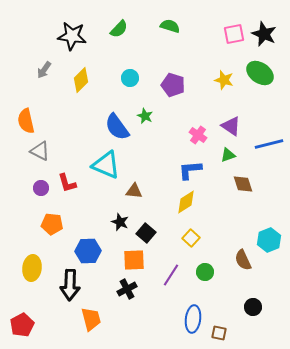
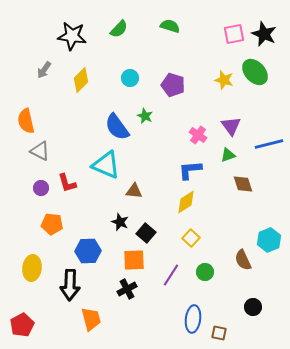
green ellipse at (260, 73): moved 5 px left, 1 px up; rotated 12 degrees clockwise
purple triangle at (231, 126): rotated 20 degrees clockwise
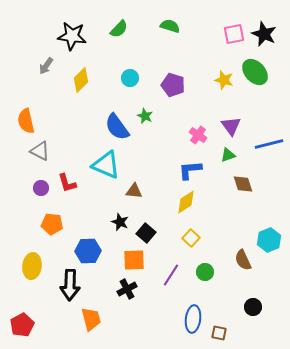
gray arrow at (44, 70): moved 2 px right, 4 px up
yellow ellipse at (32, 268): moved 2 px up
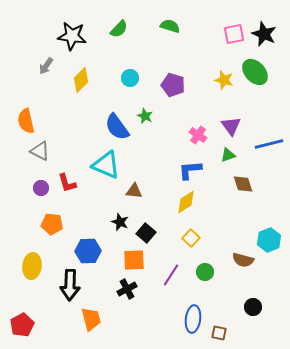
brown semicircle at (243, 260): rotated 50 degrees counterclockwise
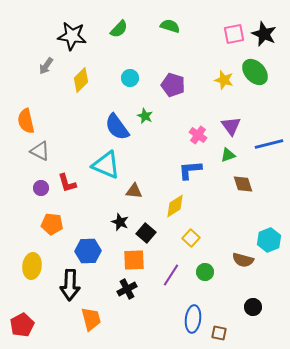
yellow diamond at (186, 202): moved 11 px left, 4 px down
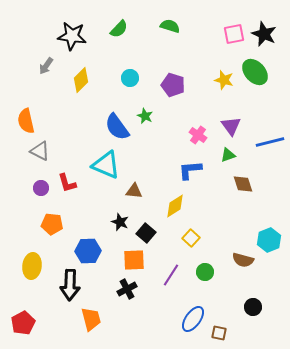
blue line at (269, 144): moved 1 px right, 2 px up
blue ellipse at (193, 319): rotated 28 degrees clockwise
red pentagon at (22, 325): moved 1 px right, 2 px up
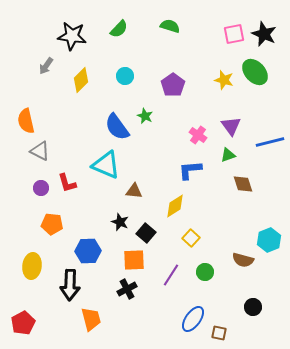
cyan circle at (130, 78): moved 5 px left, 2 px up
purple pentagon at (173, 85): rotated 20 degrees clockwise
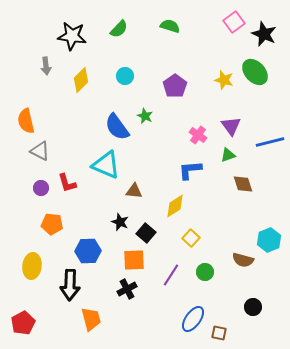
pink square at (234, 34): moved 12 px up; rotated 25 degrees counterclockwise
gray arrow at (46, 66): rotated 42 degrees counterclockwise
purple pentagon at (173, 85): moved 2 px right, 1 px down
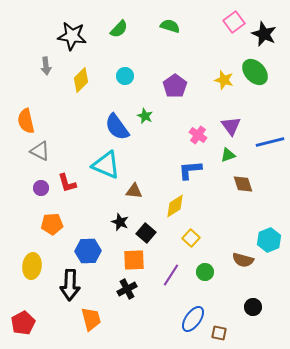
orange pentagon at (52, 224): rotated 10 degrees counterclockwise
